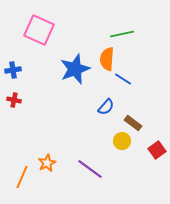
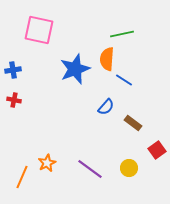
pink square: rotated 12 degrees counterclockwise
blue line: moved 1 px right, 1 px down
yellow circle: moved 7 px right, 27 px down
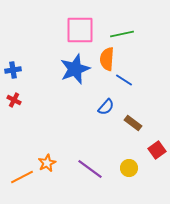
pink square: moved 41 px right; rotated 12 degrees counterclockwise
red cross: rotated 16 degrees clockwise
orange line: rotated 40 degrees clockwise
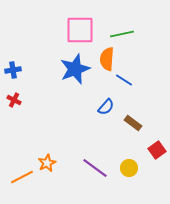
purple line: moved 5 px right, 1 px up
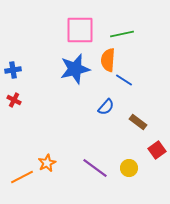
orange semicircle: moved 1 px right, 1 px down
blue star: rotated 8 degrees clockwise
brown rectangle: moved 5 px right, 1 px up
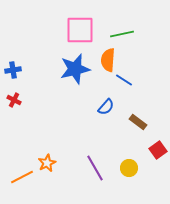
red square: moved 1 px right
purple line: rotated 24 degrees clockwise
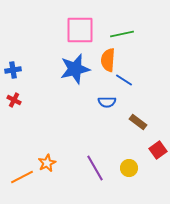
blue semicircle: moved 1 px right, 5 px up; rotated 48 degrees clockwise
